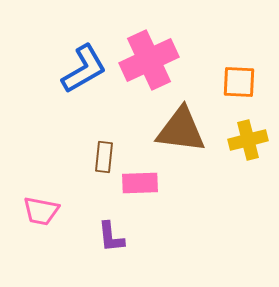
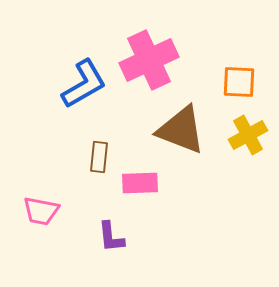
blue L-shape: moved 15 px down
brown triangle: rotated 14 degrees clockwise
yellow cross: moved 5 px up; rotated 15 degrees counterclockwise
brown rectangle: moved 5 px left
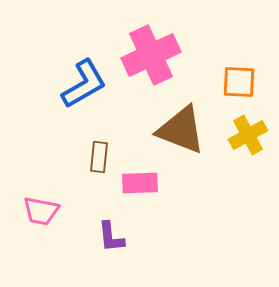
pink cross: moved 2 px right, 5 px up
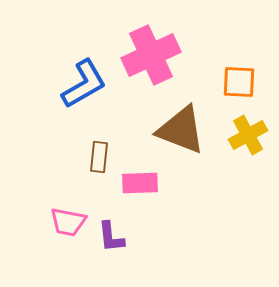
pink trapezoid: moved 27 px right, 11 px down
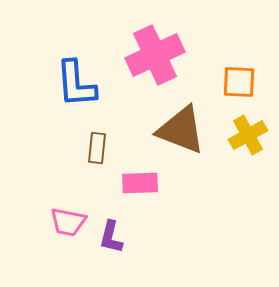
pink cross: moved 4 px right
blue L-shape: moved 8 px left; rotated 116 degrees clockwise
brown rectangle: moved 2 px left, 9 px up
purple L-shape: rotated 20 degrees clockwise
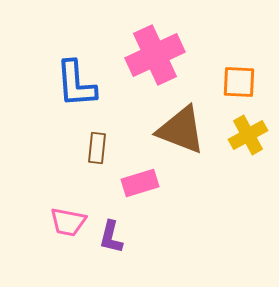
pink rectangle: rotated 15 degrees counterclockwise
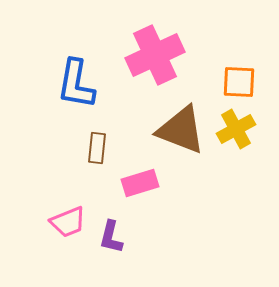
blue L-shape: rotated 14 degrees clockwise
yellow cross: moved 12 px left, 6 px up
pink trapezoid: rotated 33 degrees counterclockwise
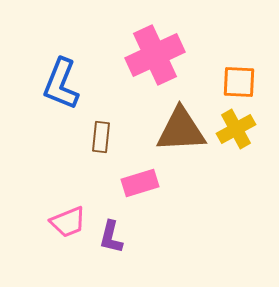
blue L-shape: moved 15 px left; rotated 12 degrees clockwise
brown triangle: rotated 24 degrees counterclockwise
brown rectangle: moved 4 px right, 11 px up
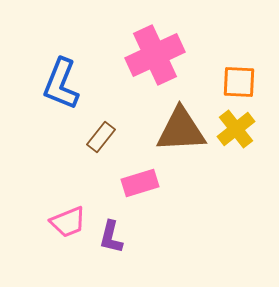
yellow cross: rotated 9 degrees counterclockwise
brown rectangle: rotated 32 degrees clockwise
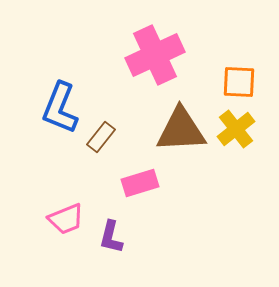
blue L-shape: moved 1 px left, 24 px down
pink trapezoid: moved 2 px left, 3 px up
